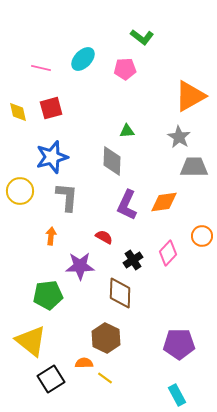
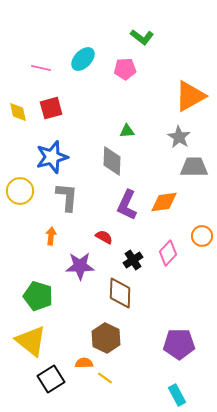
green pentagon: moved 10 px left, 1 px down; rotated 24 degrees clockwise
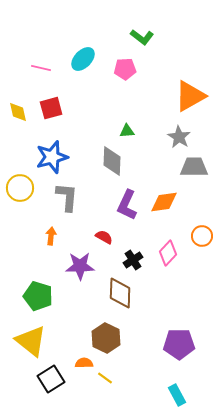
yellow circle: moved 3 px up
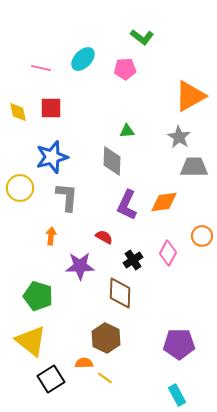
red square: rotated 15 degrees clockwise
pink diamond: rotated 15 degrees counterclockwise
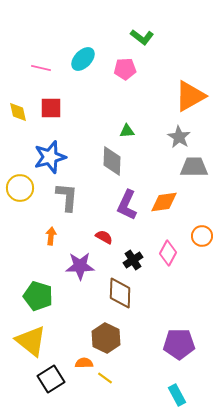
blue star: moved 2 px left
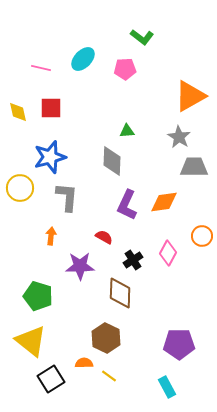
yellow line: moved 4 px right, 2 px up
cyan rectangle: moved 10 px left, 8 px up
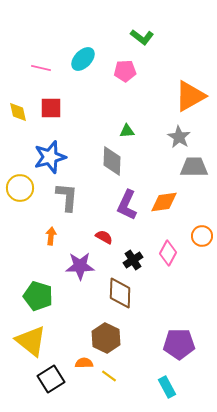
pink pentagon: moved 2 px down
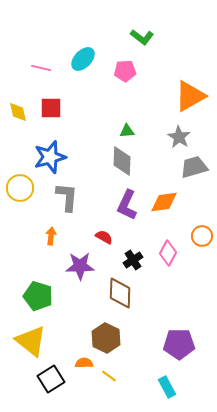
gray diamond: moved 10 px right
gray trapezoid: rotated 16 degrees counterclockwise
